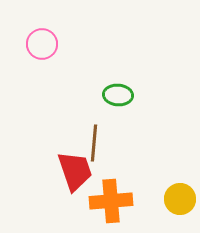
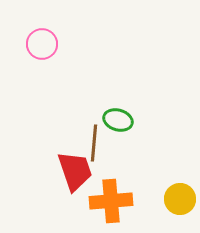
green ellipse: moved 25 px down; rotated 12 degrees clockwise
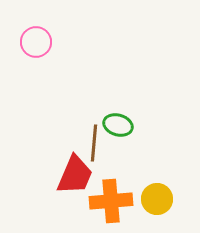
pink circle: moved 6 px left, 2 px up
green ellipse: moved 5 px down
red trapezoid: moved 4 px down; rotated 42 degrees clockwise
yellow circle: moved 23 px left
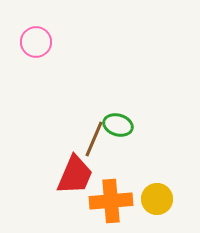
brown line: moved 4 px up; rotated 18 degrees clockwise
